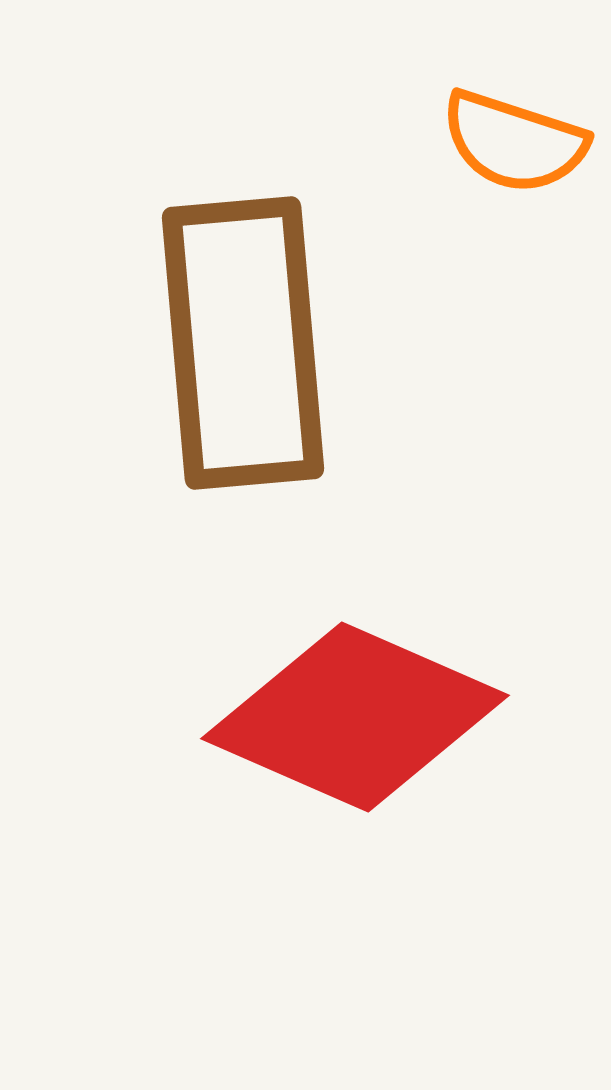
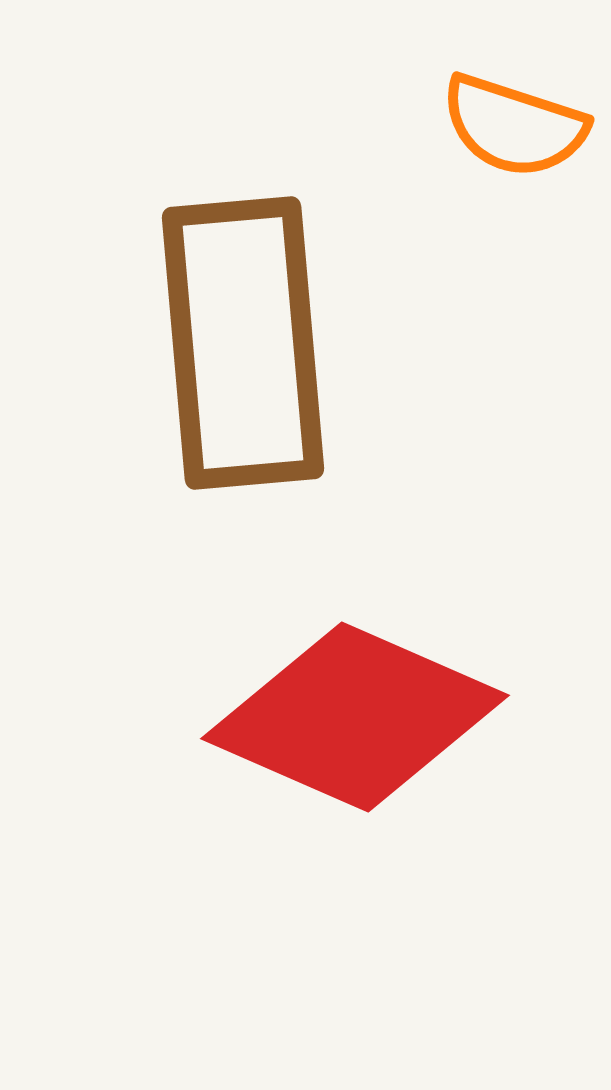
orange semicircle: moved 16 px up
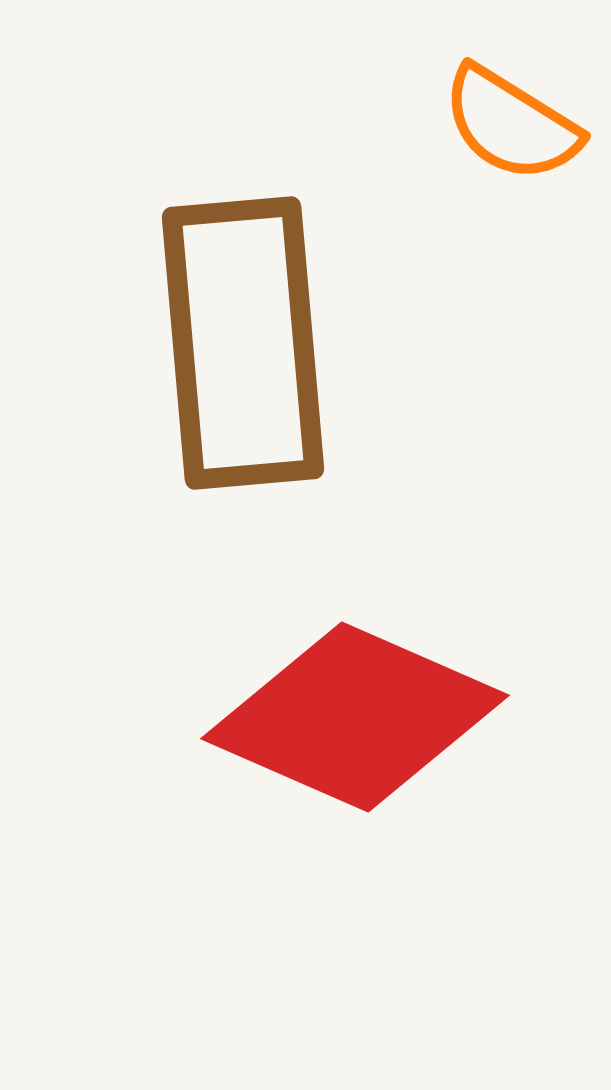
orange semicircle: moved 3 px left, 2 px up; rotated 14 degrees clockwise
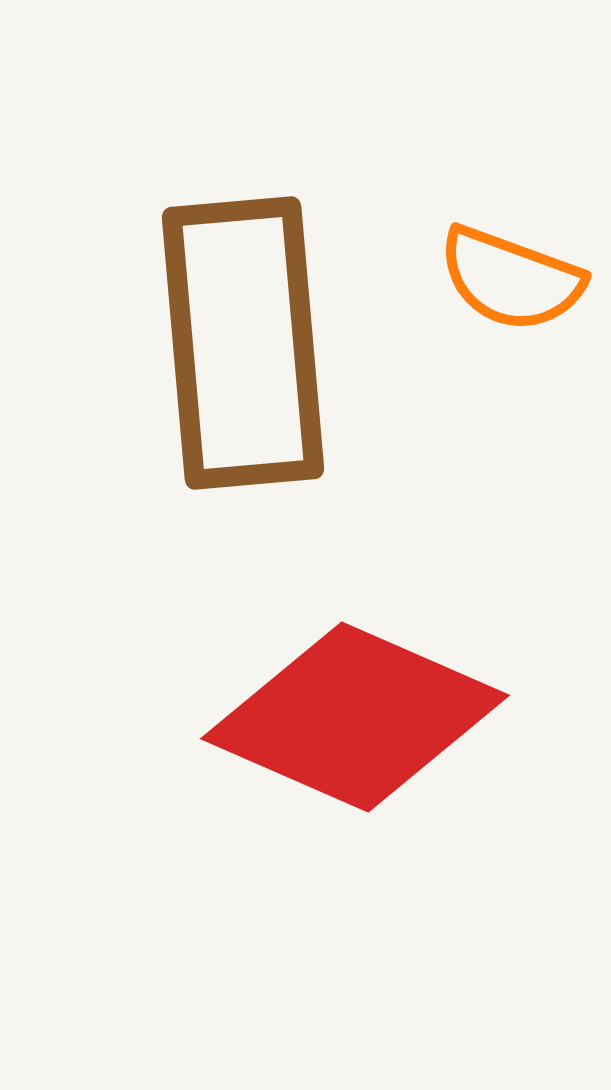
orange semicircle: moved 155 px down; rotated 12 degrees counterclockwise
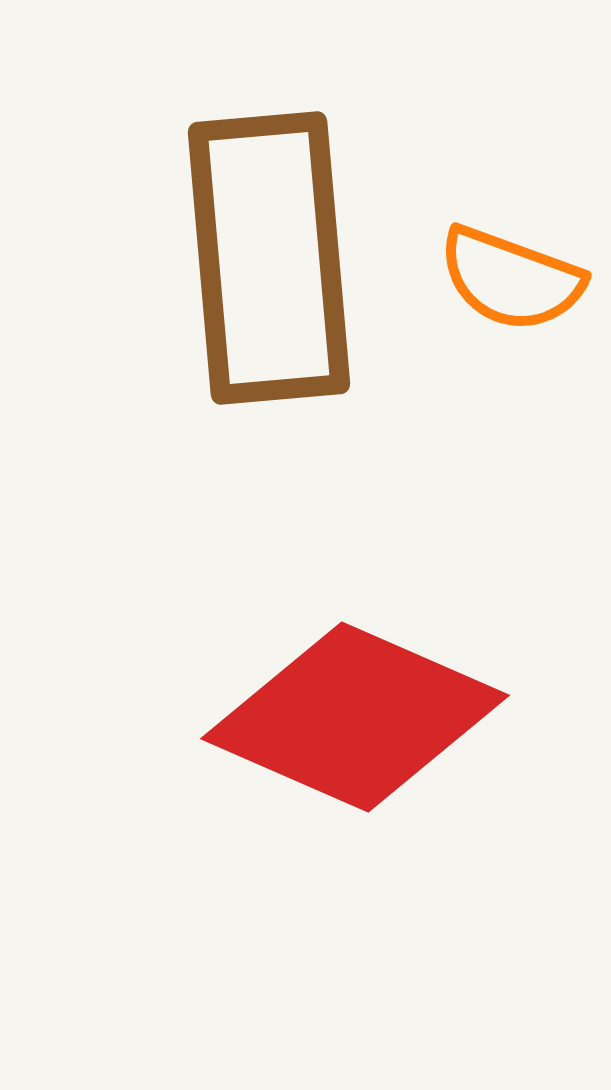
brown rectangle: moved 26 px right, 85 px up
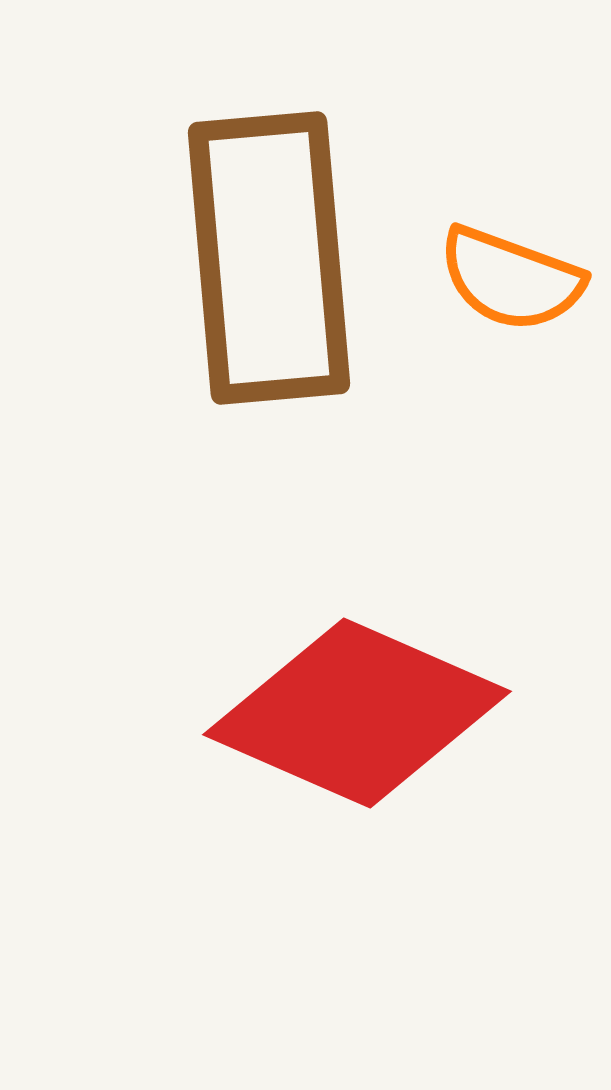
red diamond: moved 2 px right, 4 px up
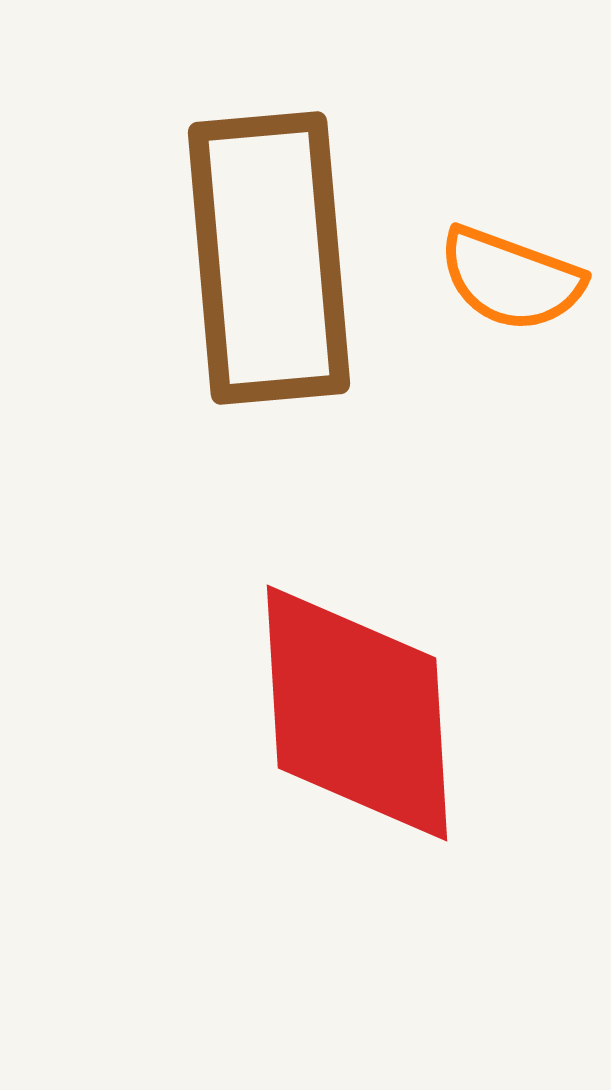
red diamond: rotated 63 degrees clockwise
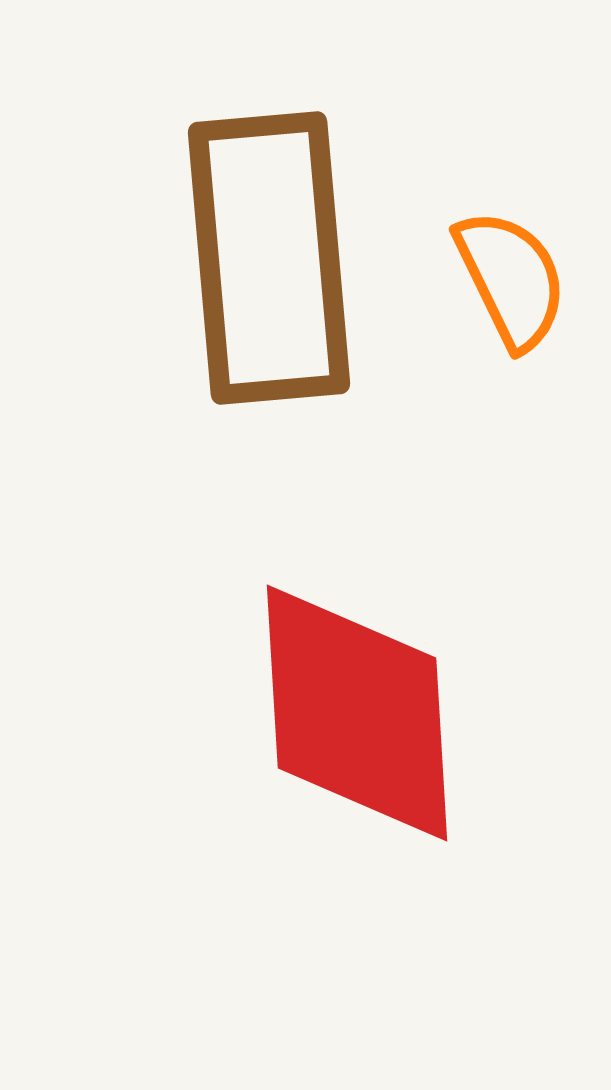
orange semicircle: rotated 136 degrees counterclockwise
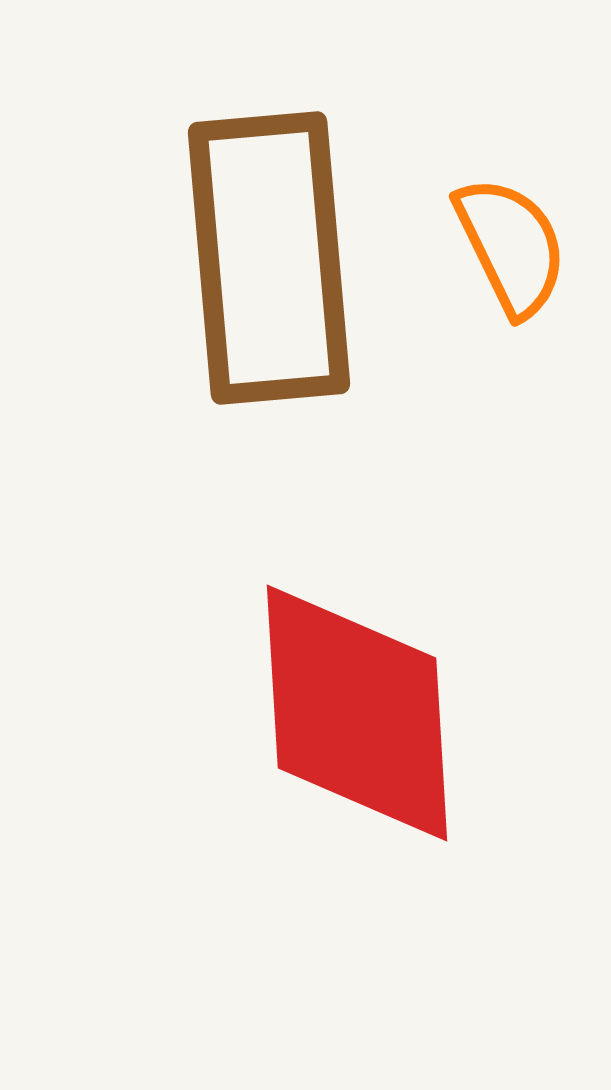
orange semicircle: moved 33 px up
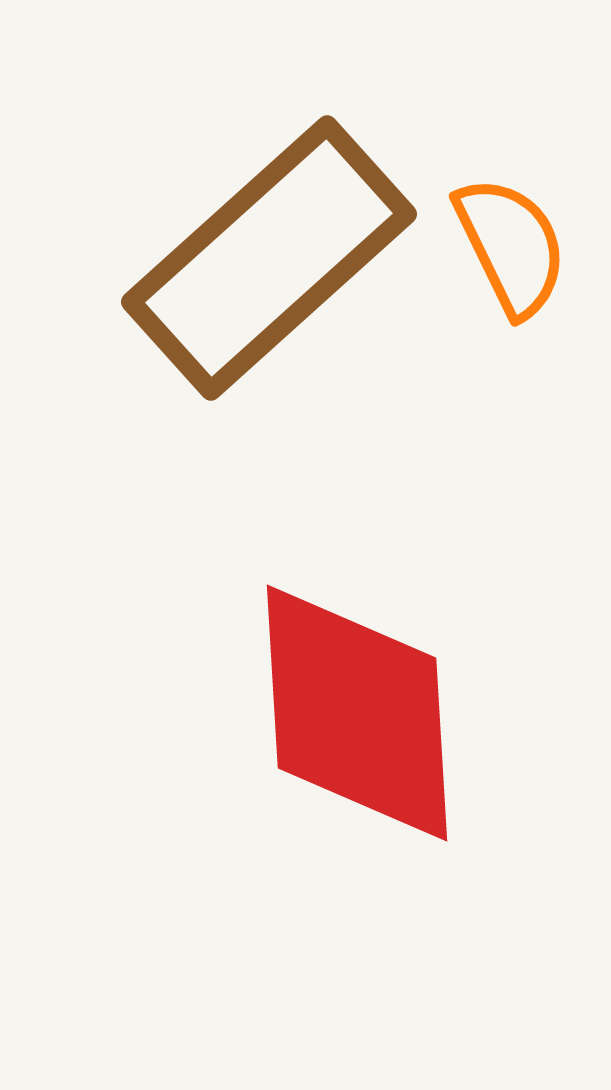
brown rectangle: rotated 53 degrees clockwise
